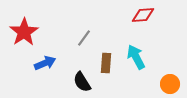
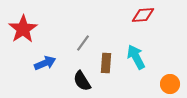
red star: moved 1 px left, 3 px up
gray line: moved 1 px left, 5 px down
black semicircle: moved 1 px up
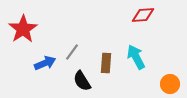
gray line: moved 11 px left, 9 px down
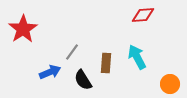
cyan arrow: moved 1 px right
blue arrow: moved 5 px right, 9 px down
black semicircle: moved 1 px right, 1 px up
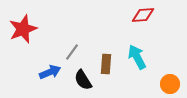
red star: rotated 12 degrees clockwise
brown rectangle: moved 1 px down
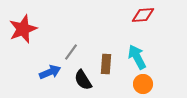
gray line: moved 1 px left
orange circle: moved 27 px left
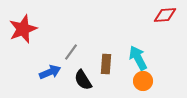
red diamond: moved 22 px right
cyan arrow: moved 1 px right, 1 px down
orange circle: moved 3 px up
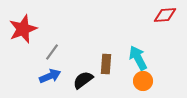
gray line: moved 19 px left
blue arrow: moved 4 px down
black semicircle: rotated 85 degrees clockwise
